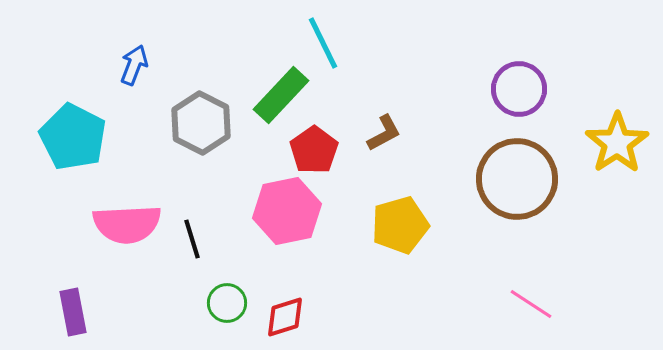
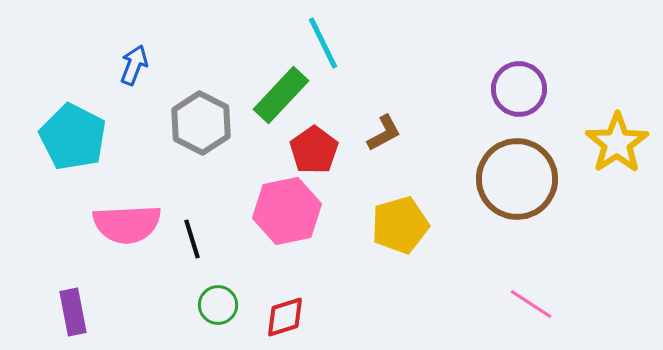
green circle: moved 9 px left, 2 px down
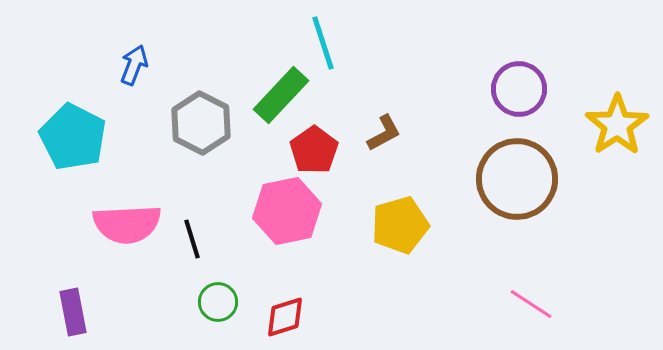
cyan line: rotated 8 degrees clockwise
yellow star: moved 18 px up
green circle: moved 3 px up
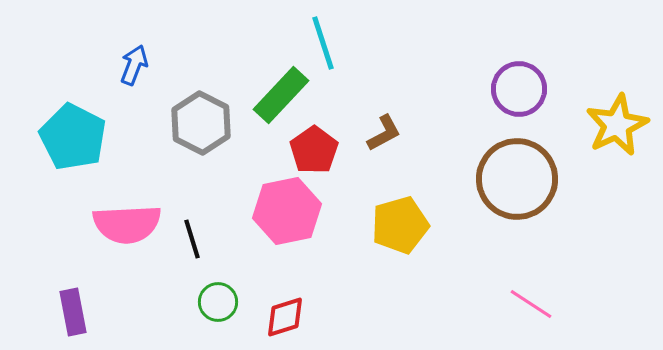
yellow star: rotated 8 degrees clockwise
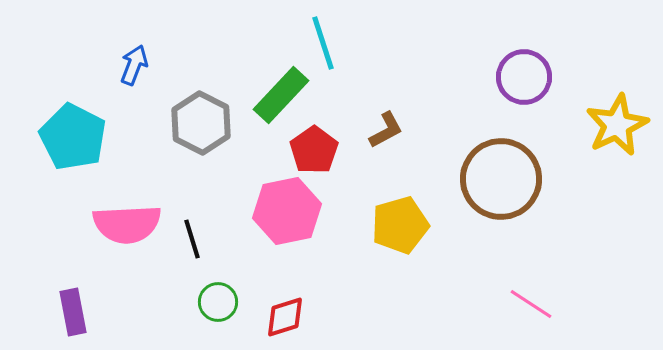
purple circle: moved 5 px right, 12 px up
brown L-shape: moved 2 px right, 3 px up
brown circle: moved 16 px left
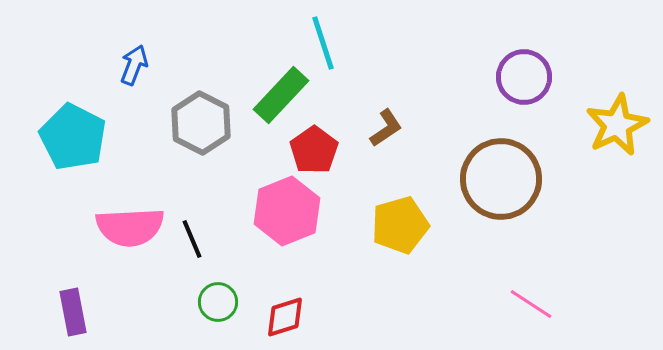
brown L-shape: moved 2 px up; rotated 6 degrees counterclockwise
pink hexagon: rotated 10 degrees counterclockwise
pink semicircle: moved 3 px right, 3 px down
black line: rotated 6 degrees counterclockwise
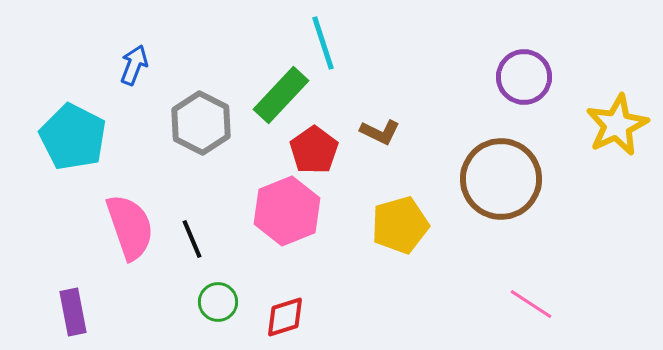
brown L-shape: moved 6 px left, 4 px down; rotated 60 degrees clockwise
pink semicircle: rotated 106 degrees counterclockwise
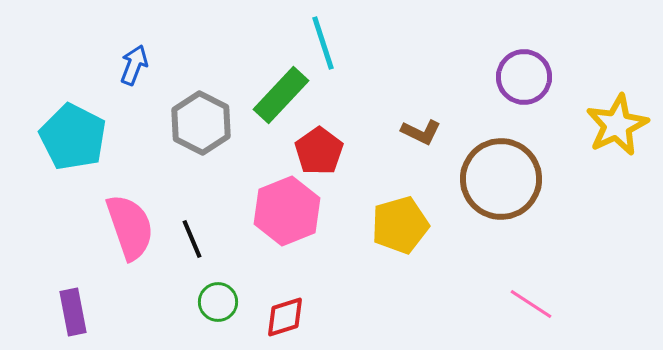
brown L-shape: moved 41 px right
red pentagon: moved 5 px right, 1 px down
